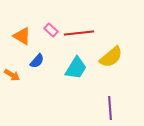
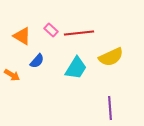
yellow semicircle: rotated 15 degrees clockwise
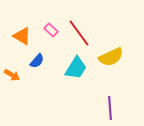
red line: rotated 60 degrees clockwise
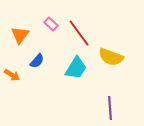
pink rectangle: moved 6 px up
orange triangle: moved 2 px left, 1 px up; rotated 36 degrees clockwise
yellow semicircle: rotated 45 degrees clockwise
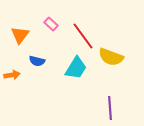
red line: moved 4 px right, 3 px down
blue semicircle: rotated 63 degrees clockwise
orange arrow: rotated 42 degrees counterclockwise
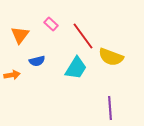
blue semicircle: rotated 28 degrees counterclockwise
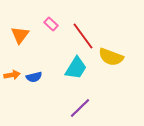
blue semicircle: moved 3 px left, 16 px down
purple line: moved 30 px left; rotated 50 degrees clockwise
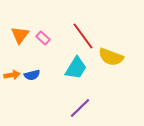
pink rectangle: moved 8 px left, 14 px down
blue semicircle: moved 2 px left, 2 px up
